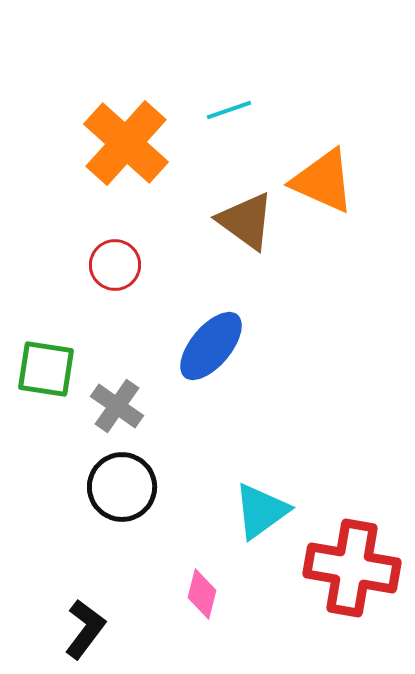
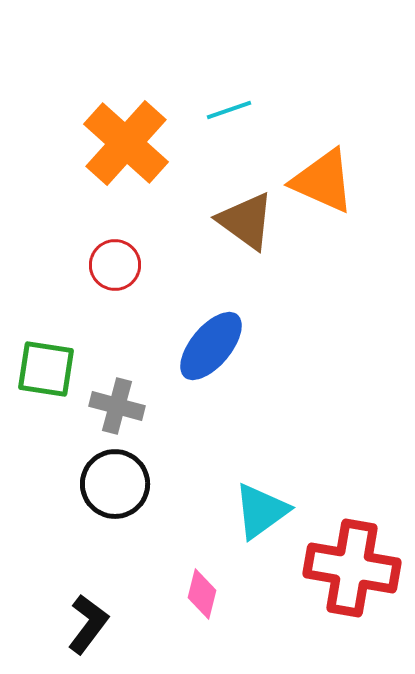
gray cross: rotated 20 degrees counterclockwise
black circle: moved 7 px left, 3 px up
black L-shape: moved 3 px right, 5 px up
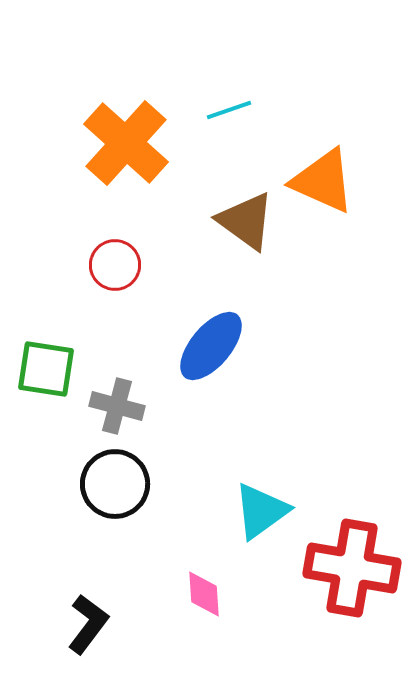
pink diamond: moved 2 px right; rotated 18 degrees counterclockwise
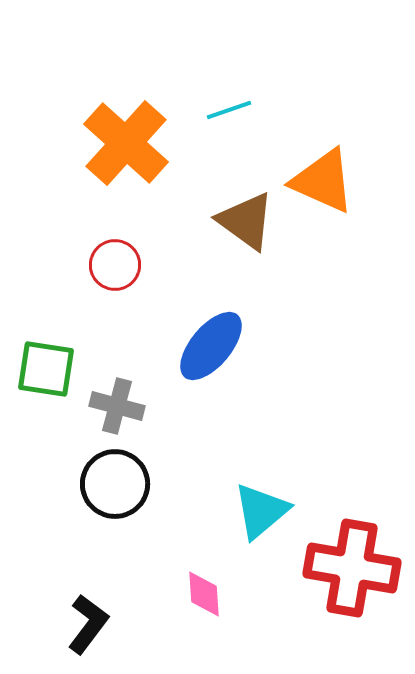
cyan triangle: rotated 4 degrees counterclockwise
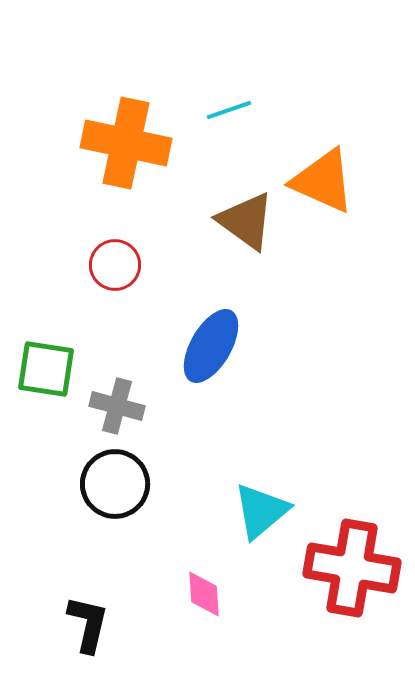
orange cross: rotated 30 degrees counterclockwise
blue ellipse: rotated 10 degrees counterclockwise
black L-shape: rotated 24 degrees counterclockwise
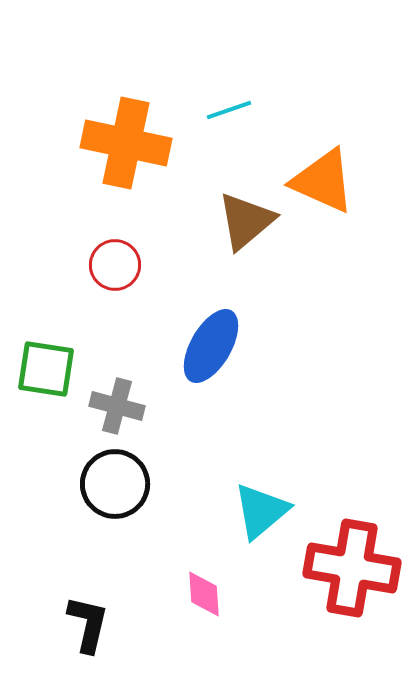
brown triangle: rotated 44 degrees clockwise
